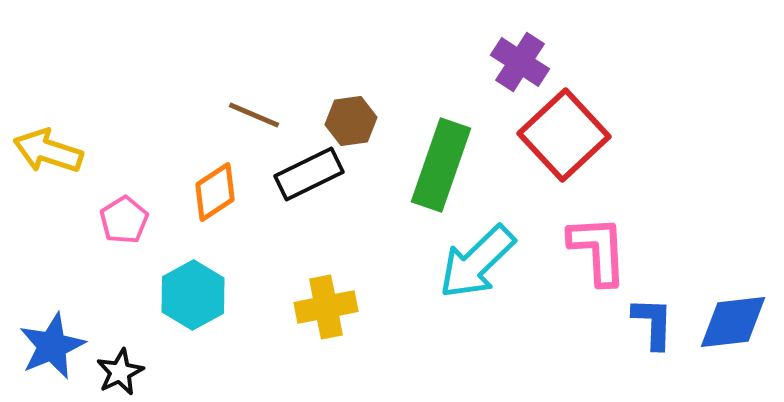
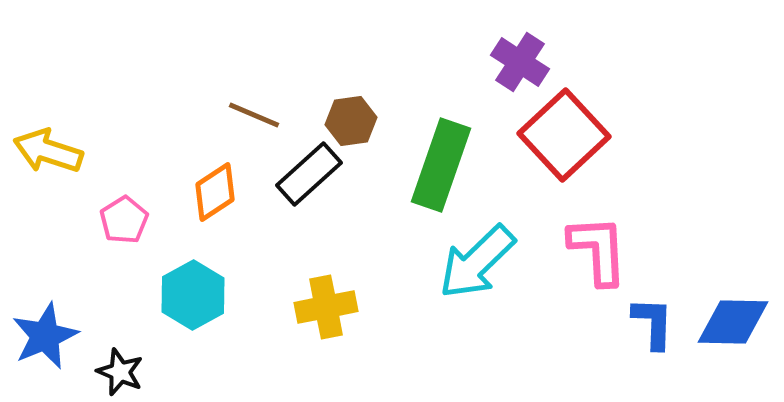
black rectangle: rotated 16 degrees counterclockwise
blue diamond: rotated 8 degrees clockwise
blue star: moved 7 px left, 10 px up
black star: rotated 24 degrees counterclockwise
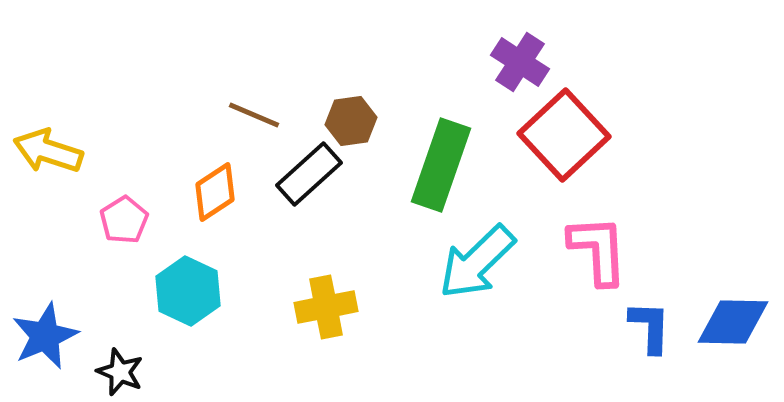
cyan hexagon: moved 5 px left, 4 px up; rotated 6 degrees counterclockwise
blue L-shape: moved 3 px left, 4 px down
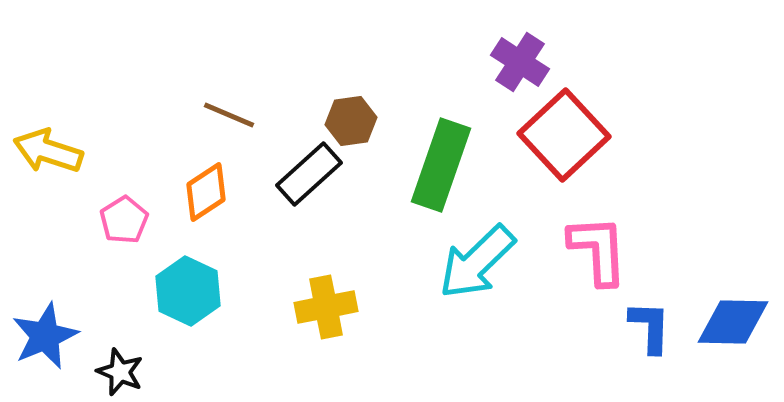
brown line: moved 25 px left
orange diamond: moved 9 px left
